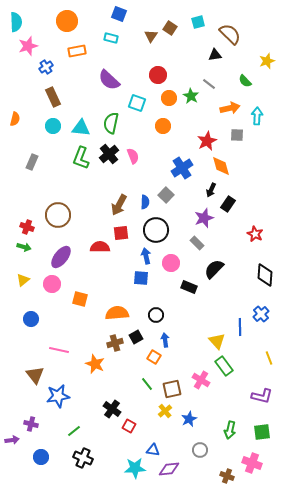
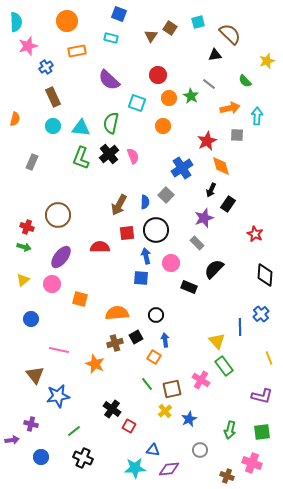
red square at (121, 233): moved 6 px right
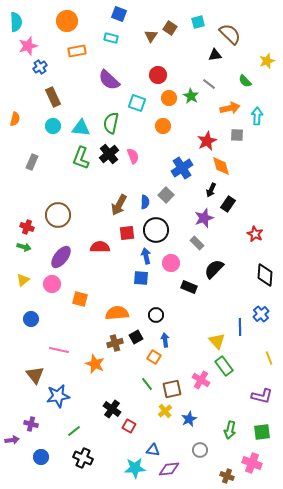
blue cross at (46, 67): moved 6 px left
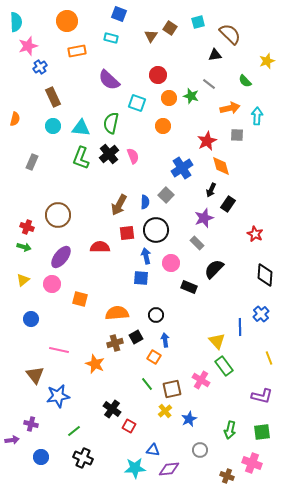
green star at (191, 96): rotated 14 degrees counterclockwise
